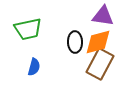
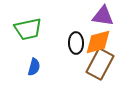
black ellipse: moved 1 px right, 1 px down
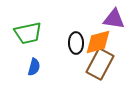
purple triangle: moved 11 px right, 3 px down
green trapezoid: moved 4 px down
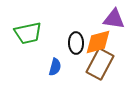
blue semicircle: moved 21 px right
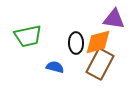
green trapezoid: moved 3 px down
blue semicircle: rotated 90 degrees counterclockwise
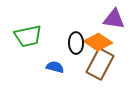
orange diamond: rotated 48 degrees clockwise
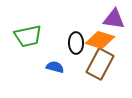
orange diamond: moved 2 px right, 2 px up; rotated 16 degrees counterclockwise
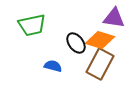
purple triangle: moved 1 px up
green trapezoid: moved 4 px right, 11 px up
black ellipse: rotated 35 degrees counterclockwise
blue semicircle: moved 2 px left, 1 px up
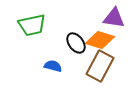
brown rectangle: moved 2 px down
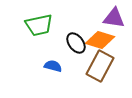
green trapezoid: moved 7 px right
